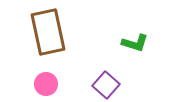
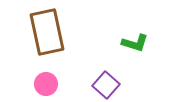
brown rectangle: moved 1 px left
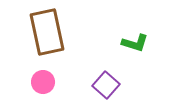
pink circle: moved 3 px left, 2 px up
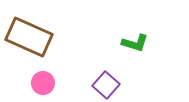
brown rectangle: moved 18 px left, 5 px down; rotated 54 degrees counterclockwise
pink circle: moved 1 px down
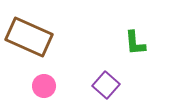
green L-shape: rotated 68 degrees clockwise
pink circle: moved 1 px right, 3 px down
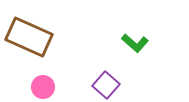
green L-shape: rotated 44 degrees counterclockwise
pink circle: moved 1 px left, 1 px down
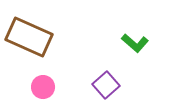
purple square: rotated 8 degrees clockwise
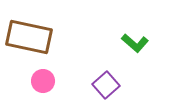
brown rectangle: rotated 12 degrees counterclockwise
pink circle: moved 6 px up
